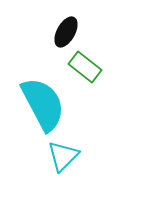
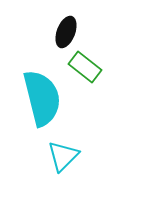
black ellipse: rotated 8 degrees counterclockwise
cyan semicircle: moved 1 px left, 6 px up; rotated 14 degrees clockwise
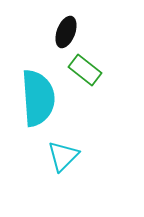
green rectangle: moved 3 px down
cyan semicircle: moved 4 px left; rotated 10 degrees clockwise
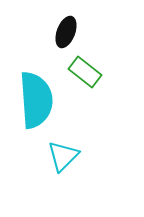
green rectangle: moved 2 px down
cyan semicircle: moved 2 px left, 2 px down
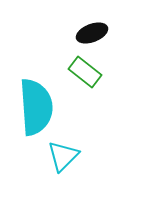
black ellipse: moved 26 px right, 1 px down; rotated 48 degrees clockwise
cyan semicircle: moved 7 px down
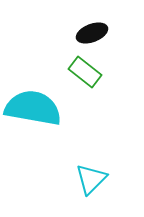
cyan semicircle: moved 3 px left, 1 px down; rotated 76 degrees counterclockwise
cyan triangle: moved 28 px right, 23 px down
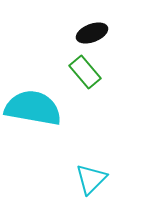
green rectangle: rotated 12 degrees clockwise
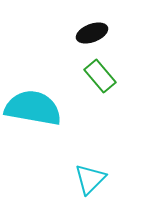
green rectangle: moved 15 px right, 4 px down
cyan triangle: moved 1 px left
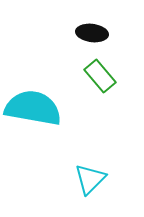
black ellipse: rotated 28 degrees clockwise
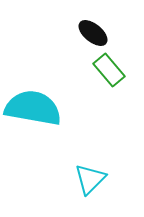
black ellipse: moved 1 px right; rotated 32 degrees clockwise
green rectangle: moved 9 px right, 6 px up
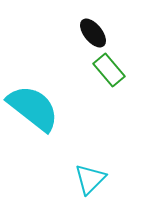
black ellipse: rotated 12 degrees clockwise
cyan semicircle: rotated 28 degrees clockwise
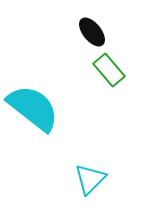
black ellipse: moved 1 px left, 1 px up
